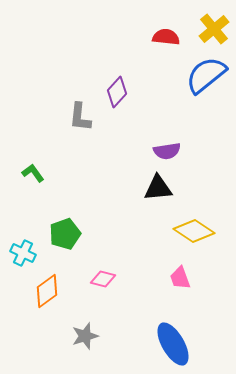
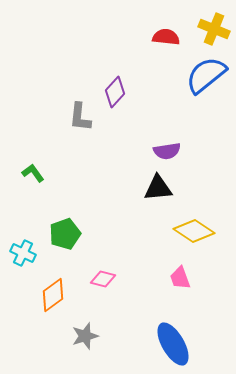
yellow cross: rotated 28 degrees counterclockwise
purple diamond: moved 2 px left
orange diamond: moved 6 px right, 4 px down
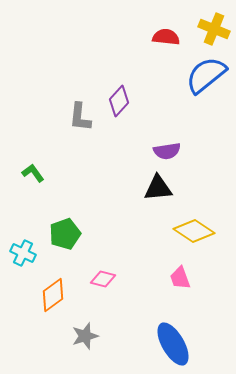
purple diamond: moved 4 px right, 9 px down
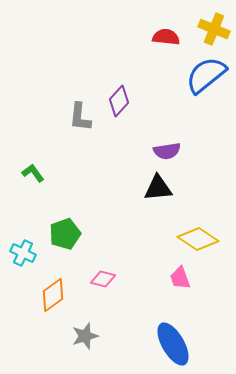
yellow diamond: moved 4 px right, 8 px down
